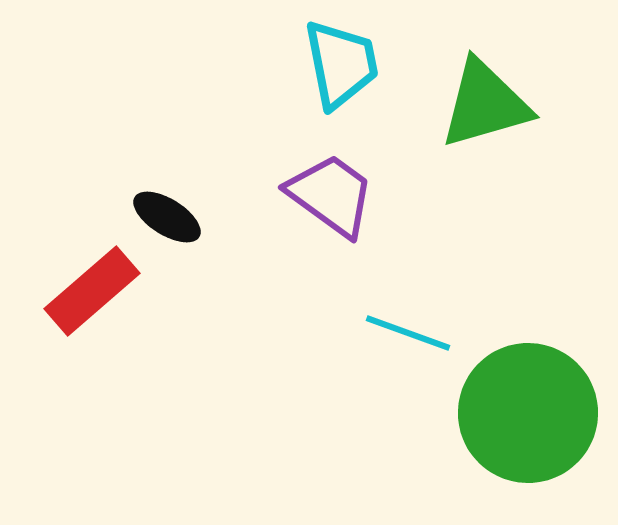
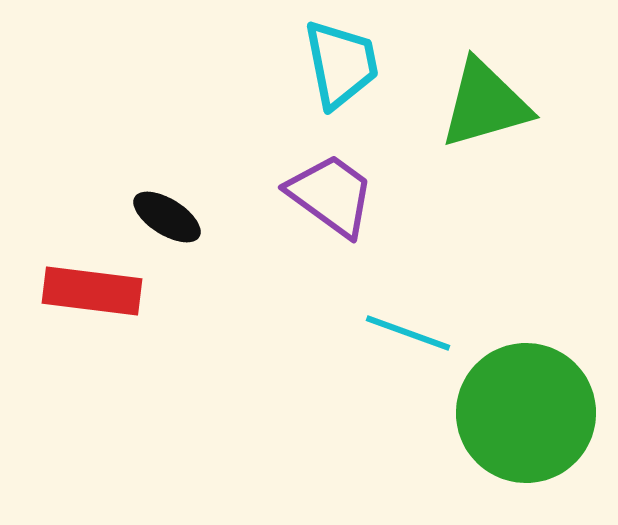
red rectangle: rotated 48 degrees clockwise
green circle: moved 2 px left
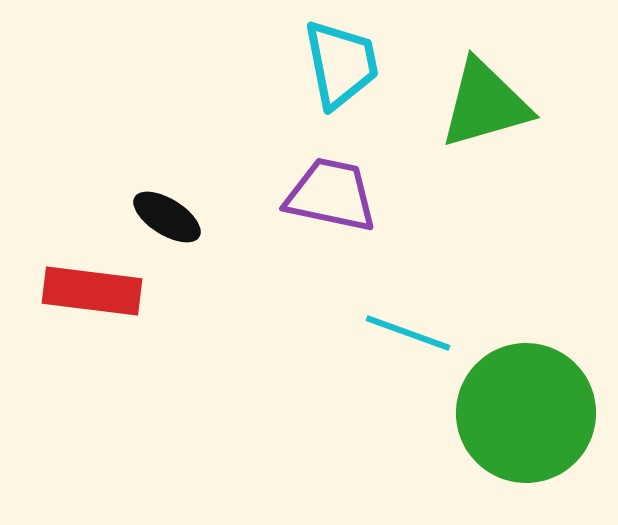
purple trapezoid: rotated 24 degrees counterclockwise
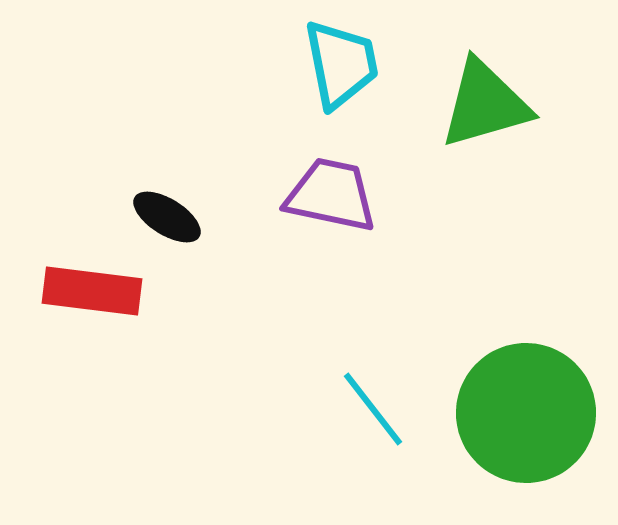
cyan line: moved 35 px left, 76 px down; rotated 32 degrees clockwise
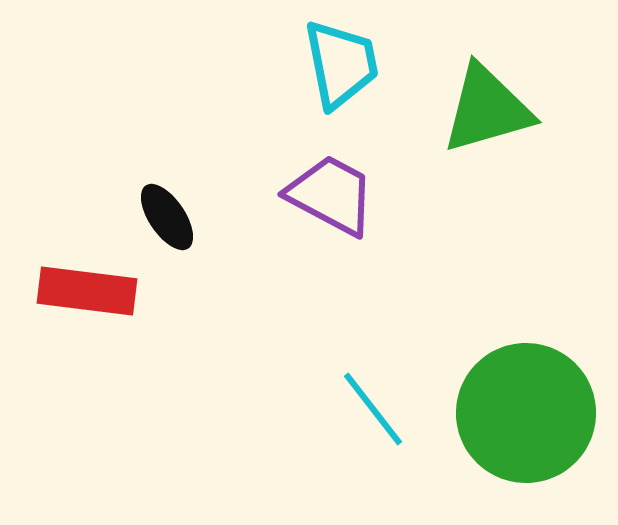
green triangle: moved 2 px right, 5 px down
purple trapezoid: rotated 16 degrees clockwise
black ellipse: rotated 24 degrees clockwise
red rectangle: moved 5 px left
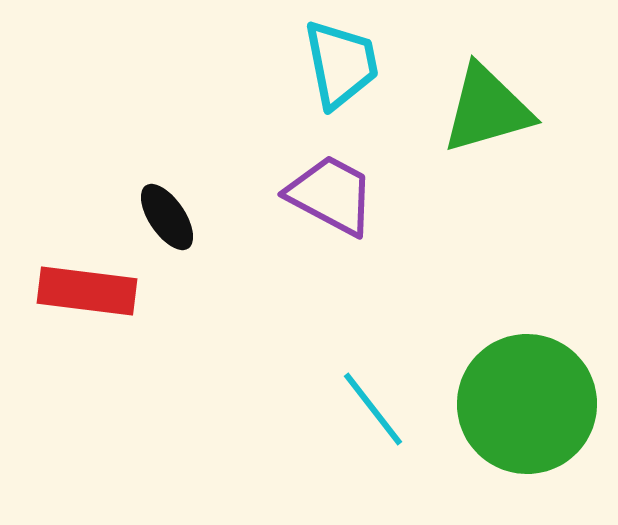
green circle: moved 1 px right, 9 px up
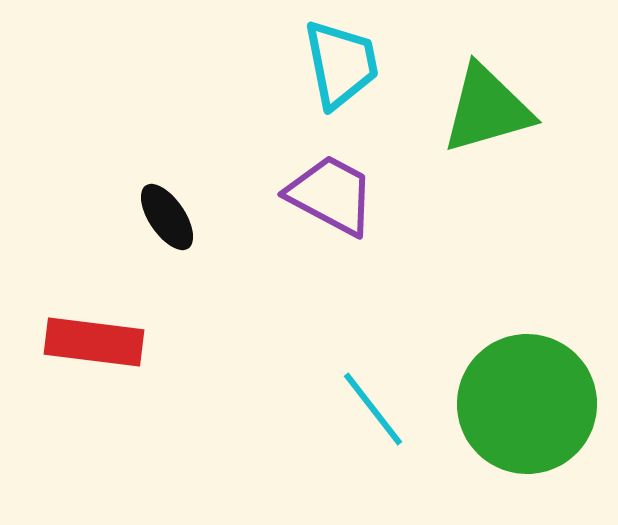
red rectangle: moved 7 px right, 51 px down
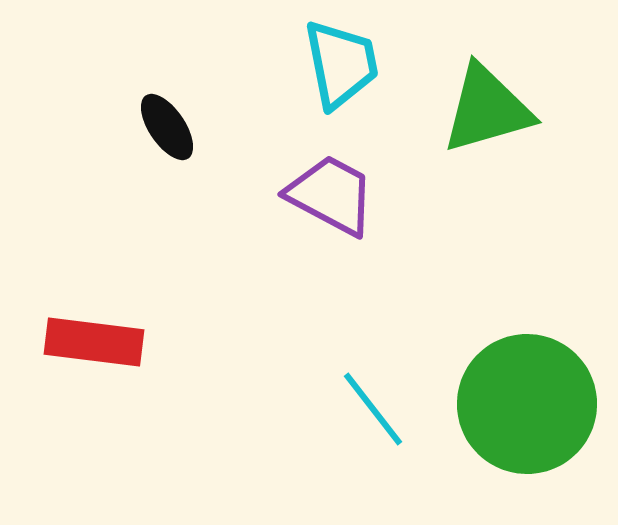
black ellipse: moved 90 px up
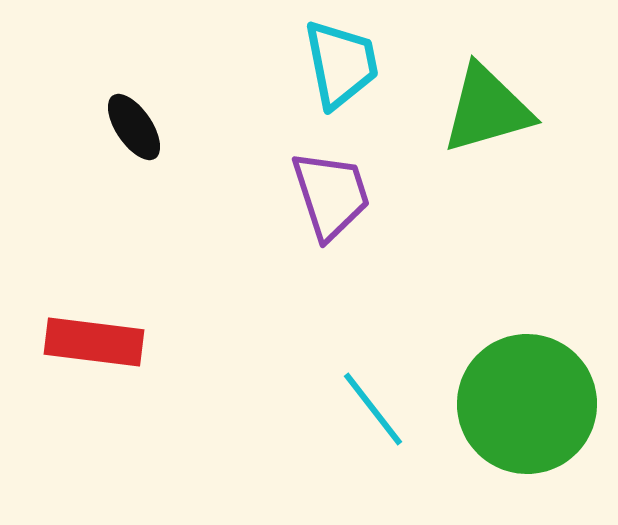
black ellipse: moved 33 px left
purple trapezoid: rotated 44 degrees clockwise
